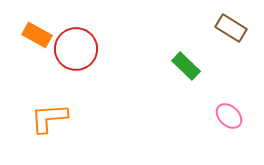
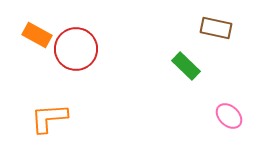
brown rectangle: moved 15 px left; rotated 20 degrees counterclockwise
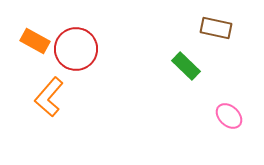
orange rectangle: moved 2 px left, 6 px down
orange L-shape: moved 21 px up; rotated 45 degrees counterclockwise
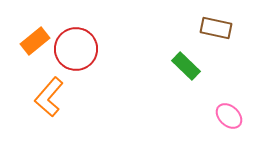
orange rectangle: rotated 68 degrees counterclockwise
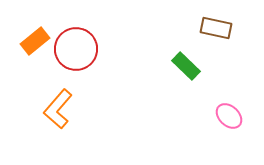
orange L-shape: moved 9 px right, 12 px down
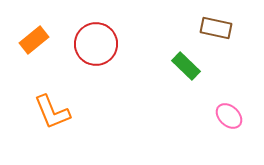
orange rectangle: moved 1 px left, 1 px up
red circle: moved 20 px right, 5 px up
orange L-shape: moved 6 px left, 3 px down; rotated 63 degrees counterclockwise
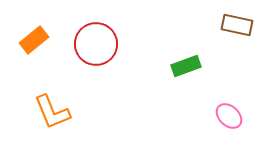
brown rectangle: moved 21 px right, 3 px up
green rectangle: rotated 64 degrees counterclockwise
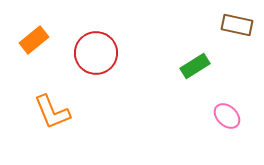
red circle: moved 9 px down
green rectangle: moved 9 px right; rotated 12 degrees counterclockwise
pink ellipse: moved 2 px left
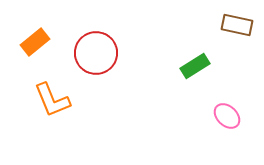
orange rectangle: moved 1 px right, 2 px down
orange L-shape: moved 12 px up
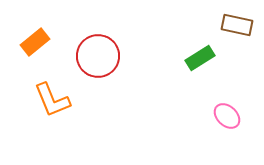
red circle: moved 2 px right, 3 px down
green rectangle: moved 5 px right, 8 px up
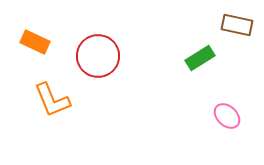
orange rectangle: rotated 64 degrees clockwise
